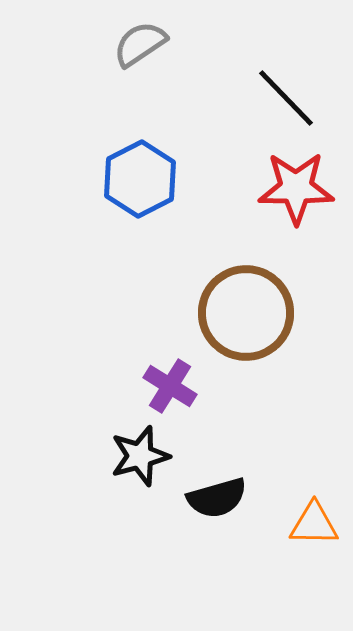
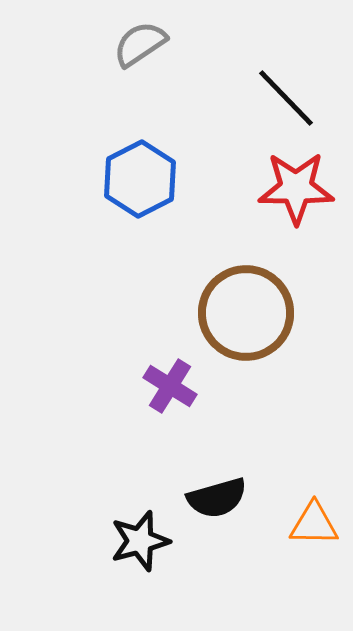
black star: moved 85 px down
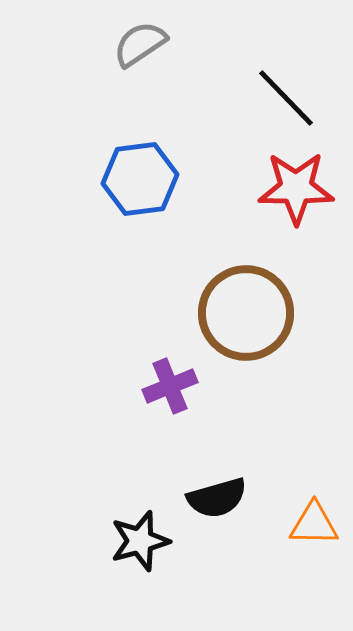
blue hexagon: rotated 20 degrees clockwise
purple cross: rotated 36 degrees clockwise
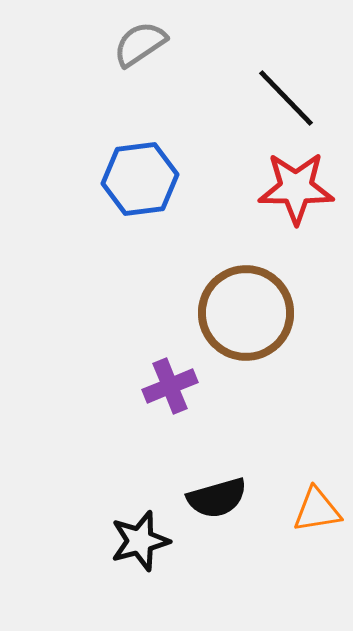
orange triangle: moved 3 px right, 14 px up; rotated 10 degrees counterclockwise
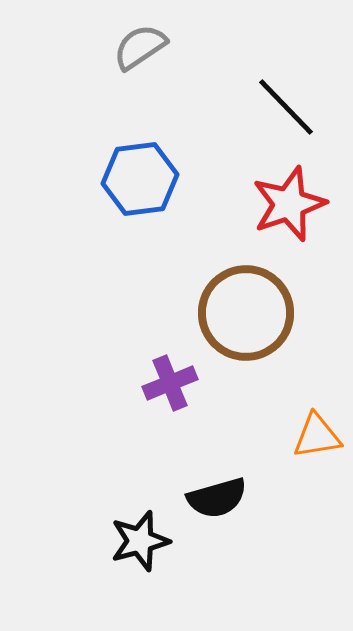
gray semicircle: moved 3 px down
black line: moved 9 px down
red star: moved 7 px left, 16 px down; rotated 20 degrees counterclockwise
purple cross: moved 3 px up
orange triangle: moved 74 px up
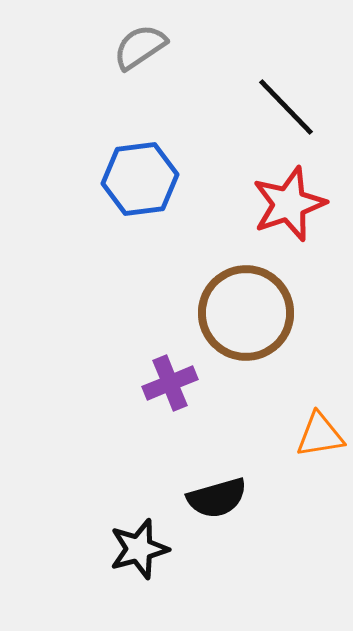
orange triangle: moved 3 px right, 1 px up
black star: moved 1 px left, 8 px down
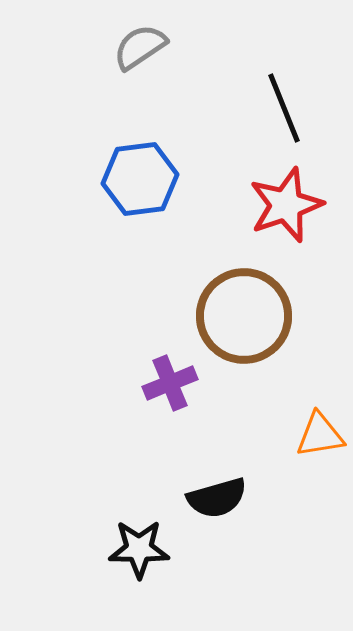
black line: moved 2 px left, 1 px down; rotated 22 degrees clockwise
red star: moved 3 px left, 1 px down
brown circle: moved 2 px left, 3 px down
black star: rotated 16 degrees clockwise
